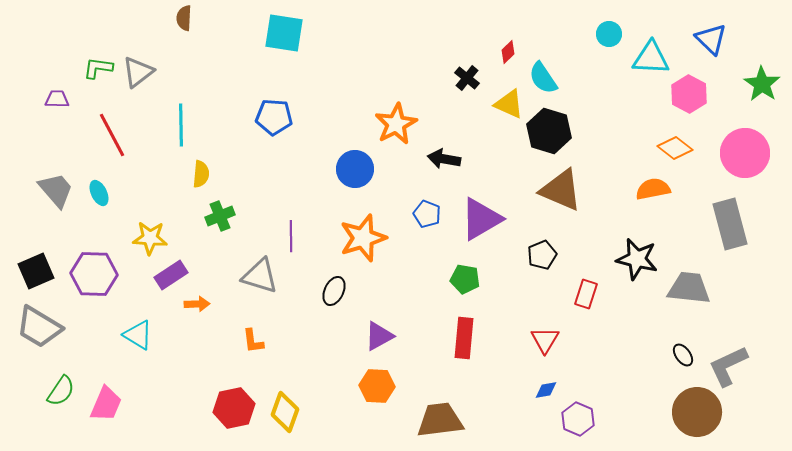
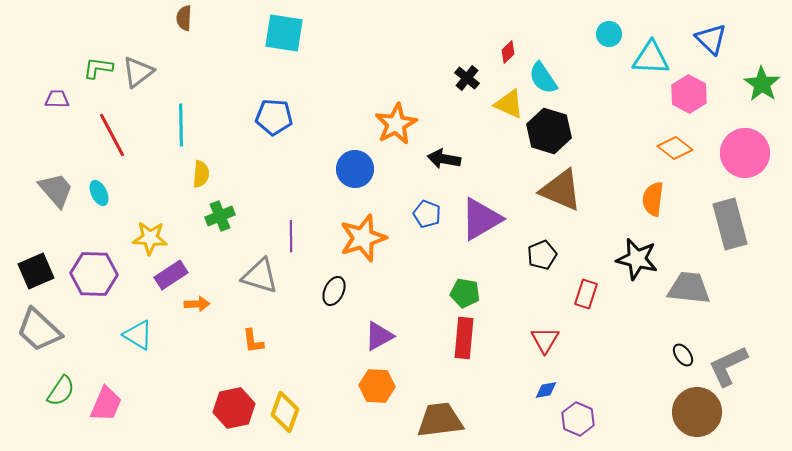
orange semicircle at (653, 189): moved 10 px down; rotated 72 degrees counterclockwise
green pentagon at (465, 279): moved 14 px down
gray trapezoid at (39, 327): moved 3 px down; rotated 12 degrees clockwise
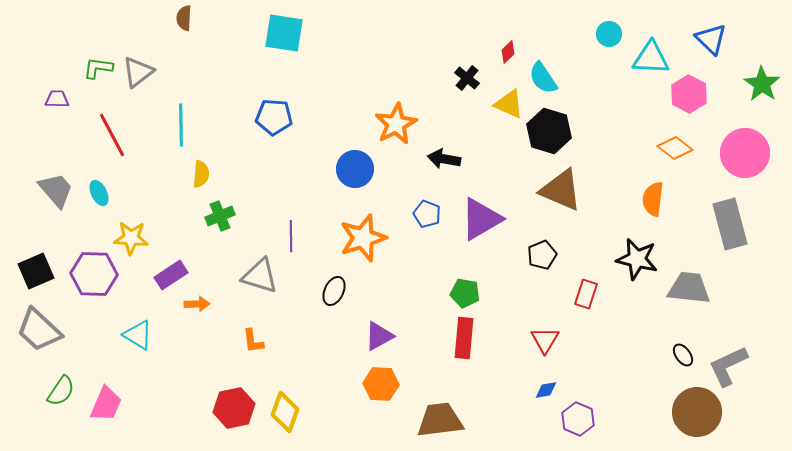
yellow star at (150, 238): moved 19 px left
orange hexagon at (377, 386): moved 4 px right, 2 px up
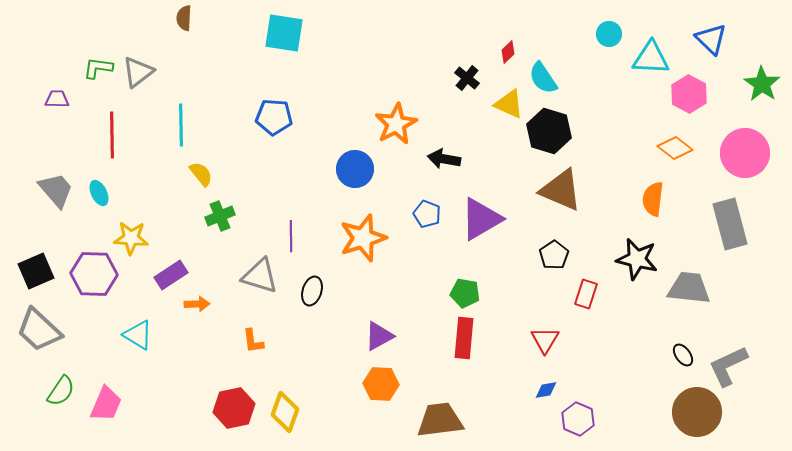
red line at (112, 135): rotated 27 degrees clockwise
yellow semicircle at (201, 174): rotated 44 degrees counterclockwise
black pentagon at (542, 255): moved 12 px right; rotated 12 degrees counterclockwise
black ellipse at (334, 291): moved 22 px left; rotated 8 degrees counterclockwise
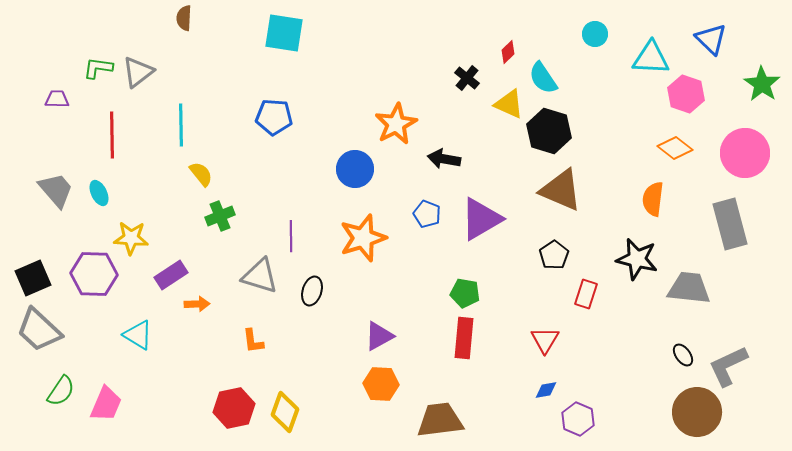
cyan circle at (609, 34): moved 14 px left
pink hexagon at (689, 94): moved 3 px left; rotated 9 degrees counterclockwise
black square at (36, 271): moved 3 px left, 7 px down
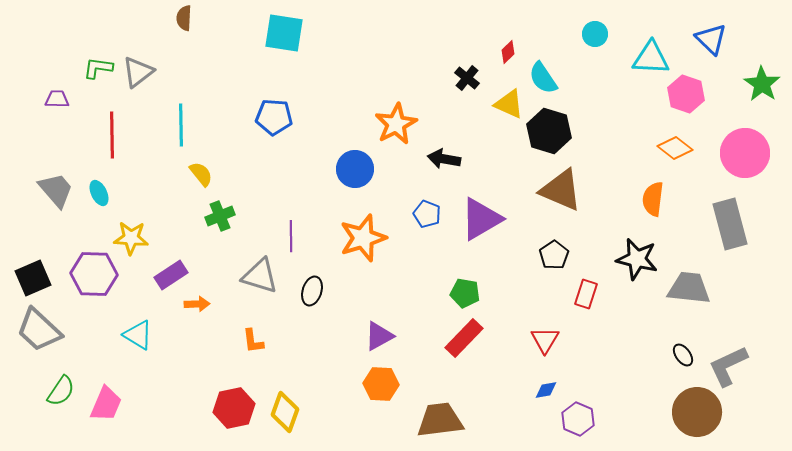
red rectangle at (464, 338): rotated 39 degrees clockwise
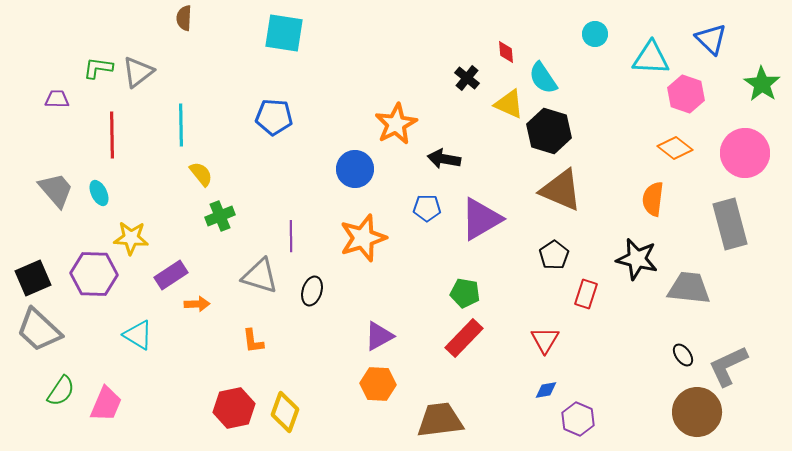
red diamond at (508, 52): moved 2 px left; rotated 50 degrees counterclockwise
blue pentagon at (427, 214): moved 6 px up; rotated 20 degrees counterclockwise
orange hexagon at (381, 384): moved 3 px left
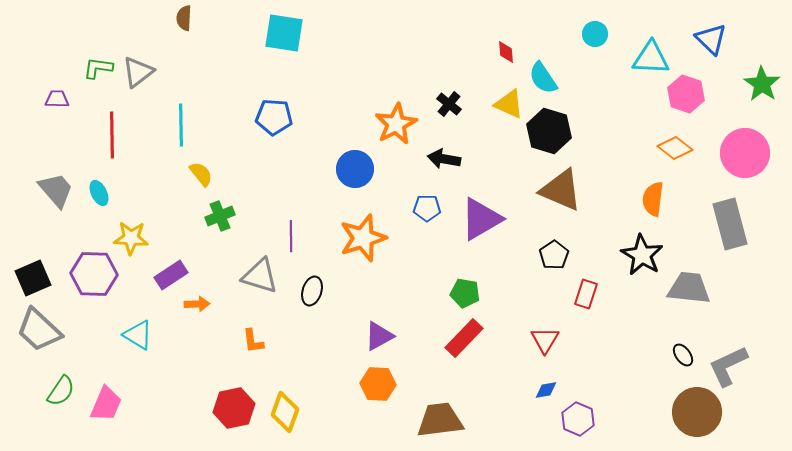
black cross at (467, 78): moved 18 px left, 26 px down
black star at (637, 259): moved 5 px right, 4 px up; rotated 18 degrees clockwise
